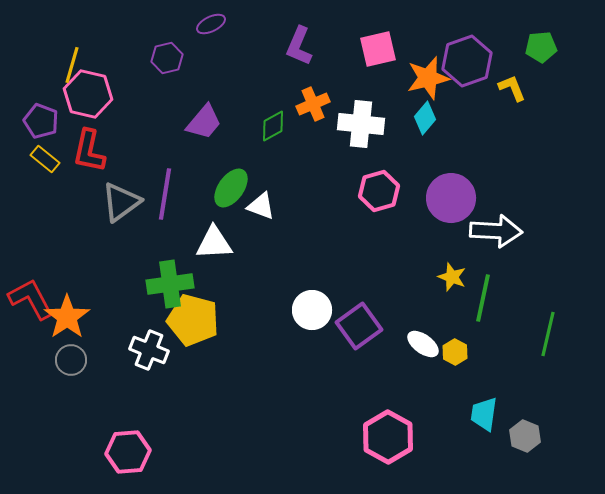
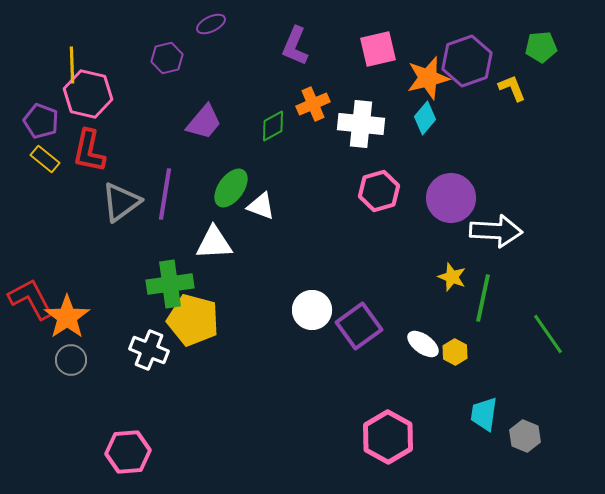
purple L-shape at (299, 46): moved 4 px left
yellow line at (72, 65): rotated 18 degrees counterclockwise
green line at (548, 334): rotated 48 degrees counterclockwise
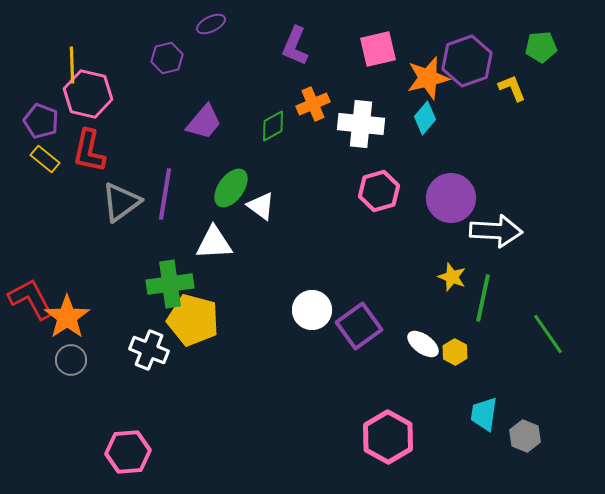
white triangle at (261, 206): rotated 16 degrees clockwise
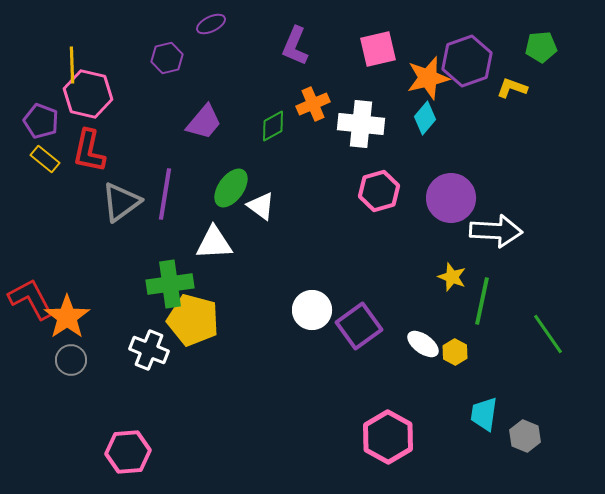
yellow L-shape at (512, 88): rotated 48 degrees counterclockwise
green line at (483, 298): moved 1 px left, 3 px down
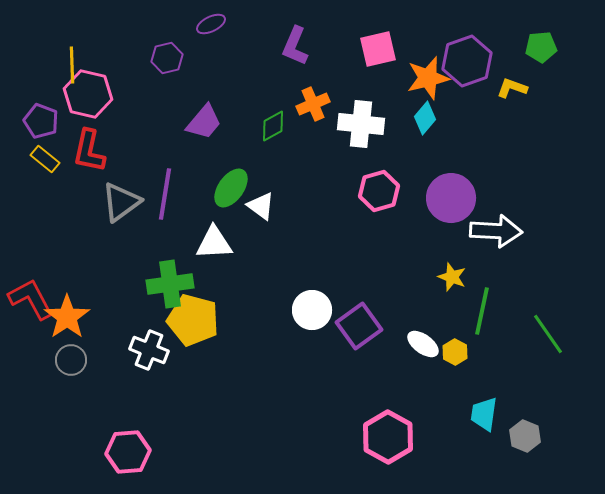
green line at (482, 301): moved 10 px down
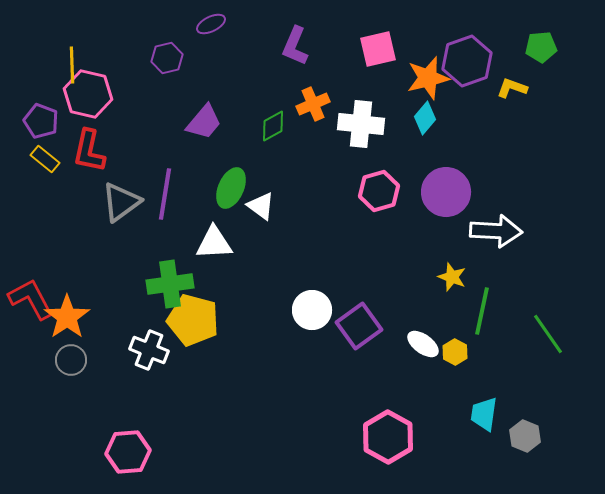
green ellipse at (231, 188): rotated 12 degrees counterclockwise
purple circle at (451, 198): moved 5 px left, 6 px up
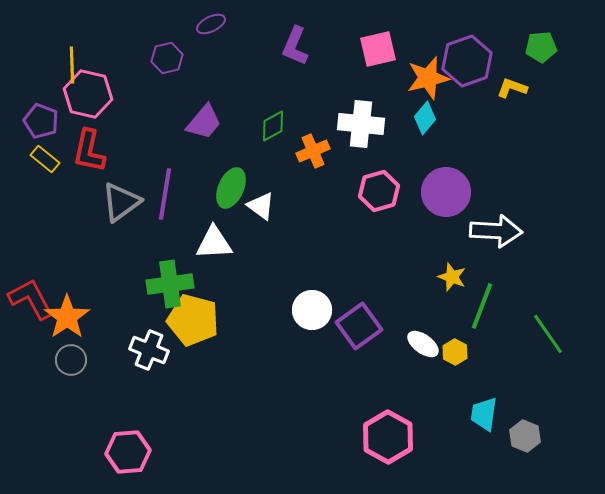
orange cross at (313, 104): moved 47 px down
green line at (482, 311): moved 5 px up; rotated 9 degrees clockwise
